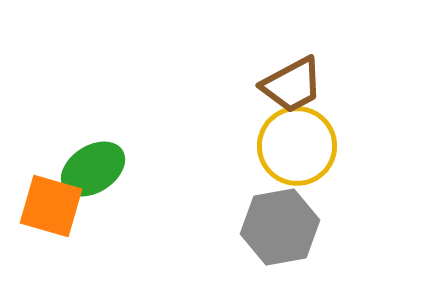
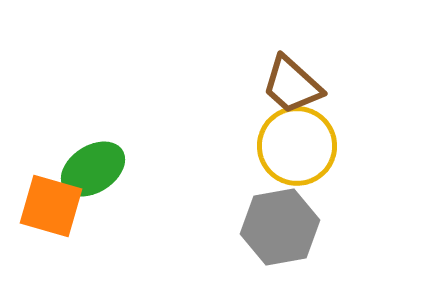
brown trapezoid: rotated 70 degrees clockwise
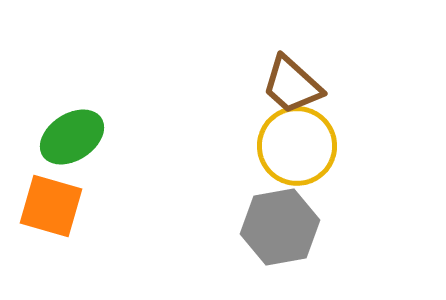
green ellipse: moved 21 px left, 32 px up
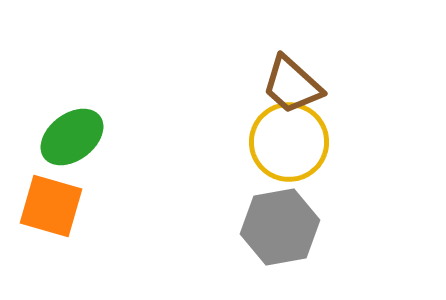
green ellipse: rotated 4 degrees counterclockwise
yellow circle: moved 8 px left, 4 px up
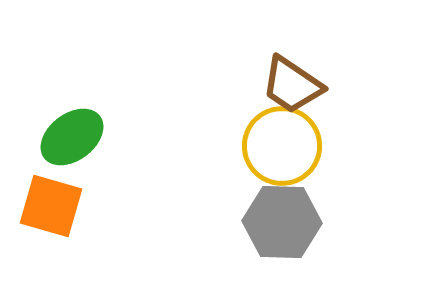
brown trapezoid: rotated 8 degrees counterclockwise
yellow circle: moved 7 px left, 4 px down
gray hexagon: moved 2 px right, 5 px up; rotated 12 degrees clockwise
